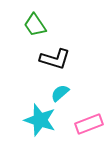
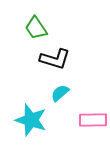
green trapezoid: moved 1 px right, 3 px down
cyan star: moved 9 px left
pink rectangle: moved 4 px right, 4 px up; rotated 20 degrees clockwise
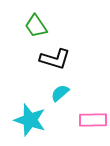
green trapezoid: moved 2 px up
cyan star: moved 1 px left
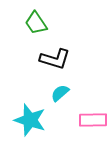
green trapezoid: moved 3 px up
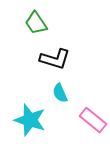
cyan semicircle: rotated 72 degrees counterclockwise
pink rectangle: rotated 40 degrees clockwise
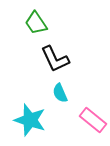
black L-shape: rotated 48 degrees clockwise
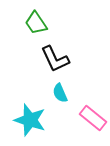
pink rectangle: moved 2 px up
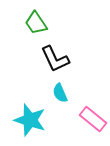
pink rectangle: moved 1 px down
